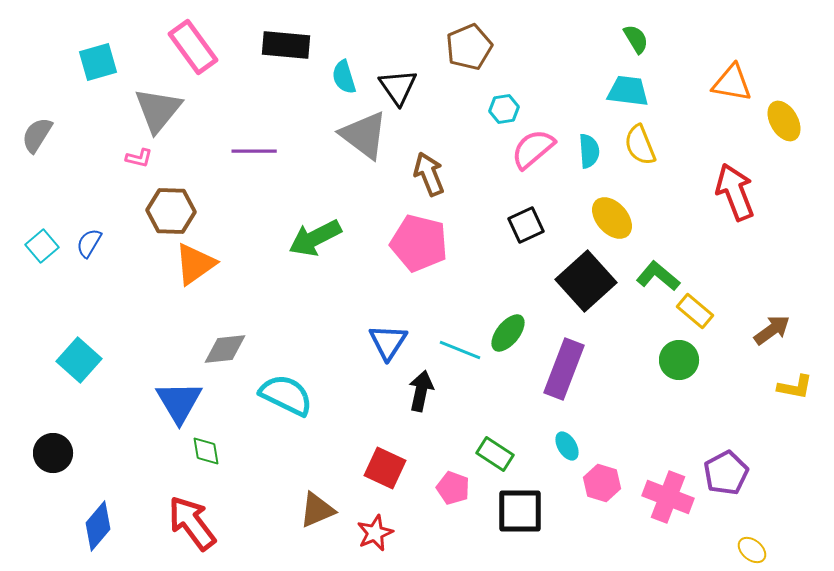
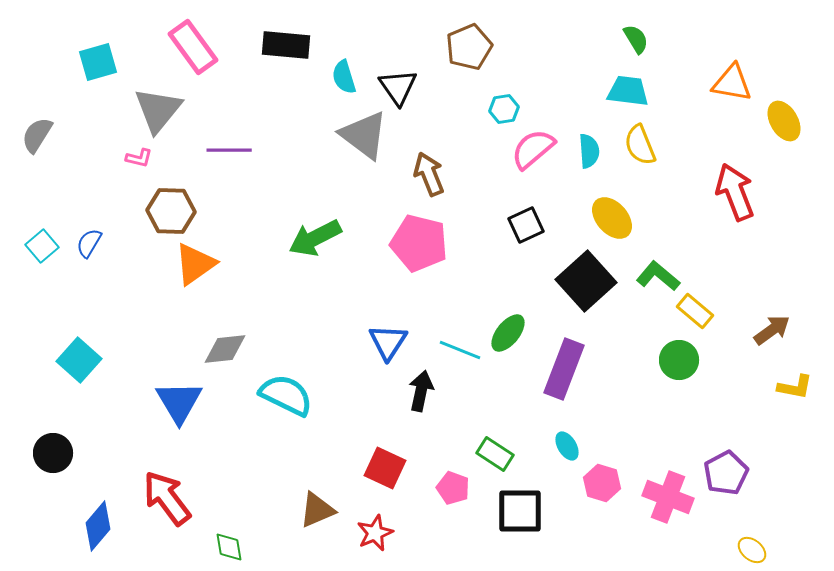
purple line at (254, 151): moved 25 px left, 1 px up
green diamond at (206, 451): moved 23 px right, 96 px down
red arrow at (192, 523): moved 25 px left, 25 px up
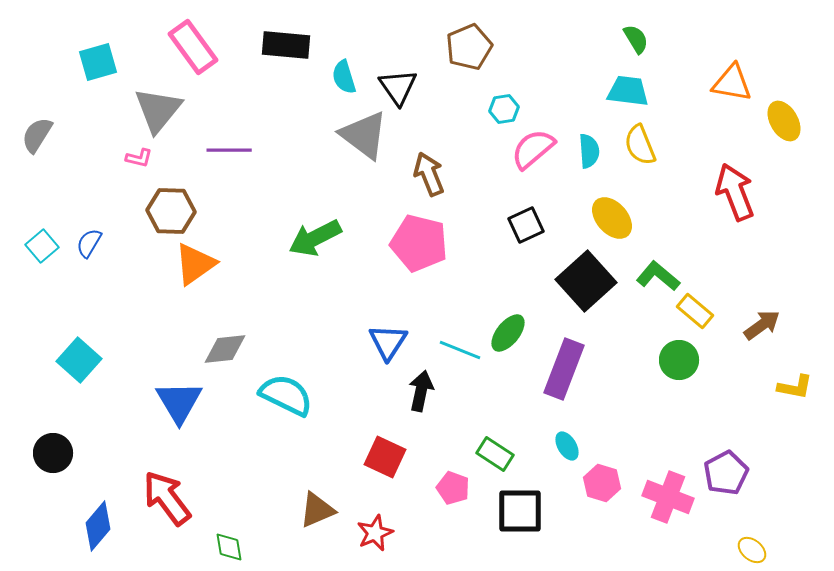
brown arrow at (772, 330): moved 10 px left, 5 px up
red square at (385, 468): moved 11 px up
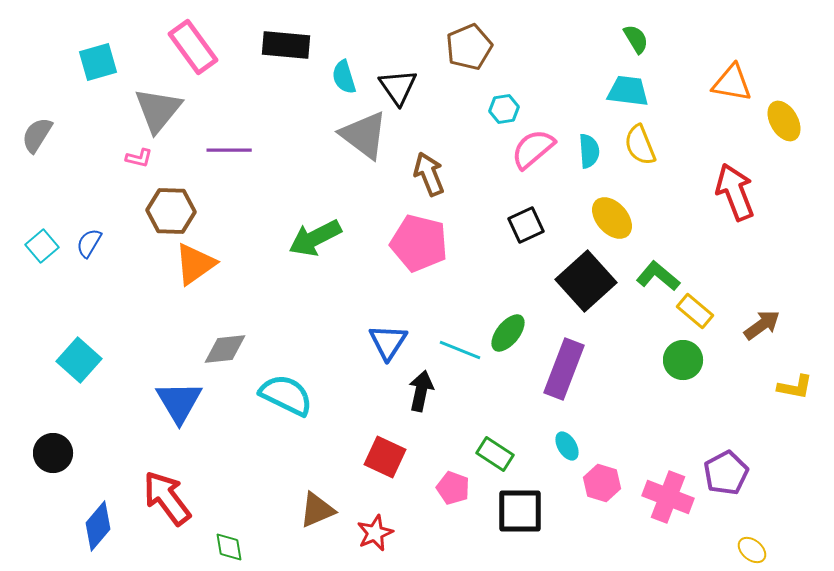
green circle at (679, 360): moved 4 px right
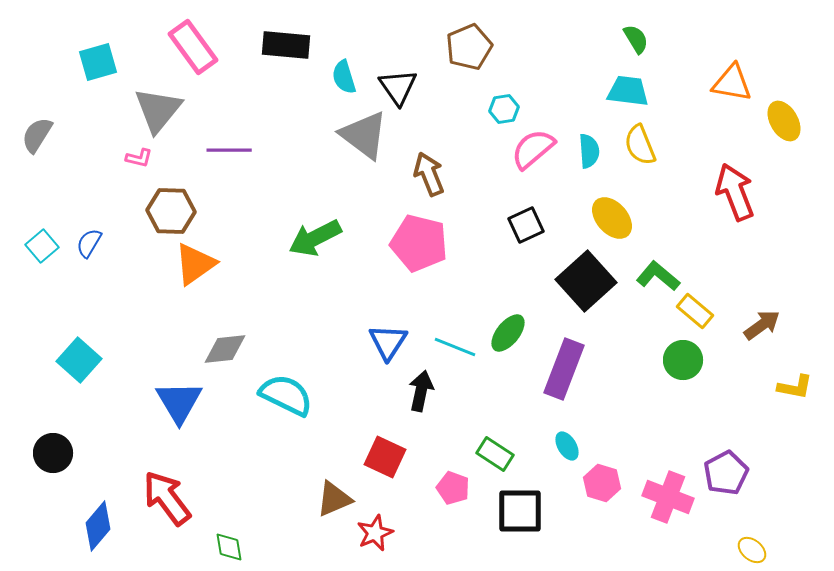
cyan line at (460, 350): moved 5 px left, 3 px up
brown triangle at (317, 510): moved 17 px right, 11 px up
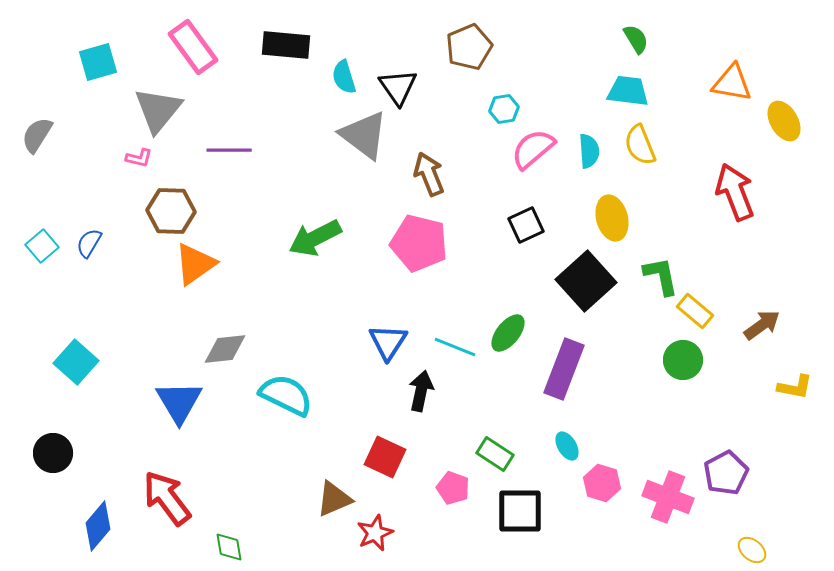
yellow ellipse at (612, 218): rotated 27 degrees clockwise
green L-shape at (658, 276): moved 3 px right; rotated 39 degrees clockwise
cyan square at (79, 360): moved 3 px left, 2 px down
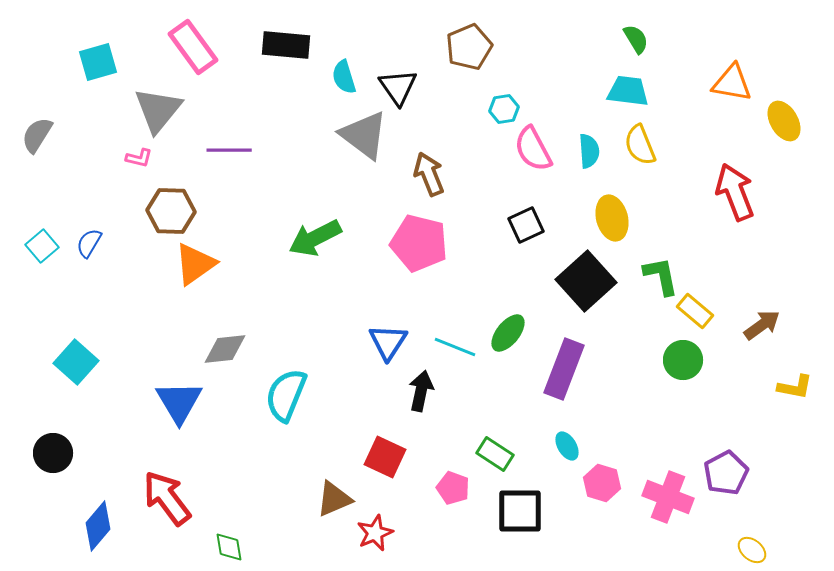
pink semicircle at (533, 149): rotated 78 degrees counterclockwise
cyan semicircle at (286, 395): rotated 94 degrees counterclockwise
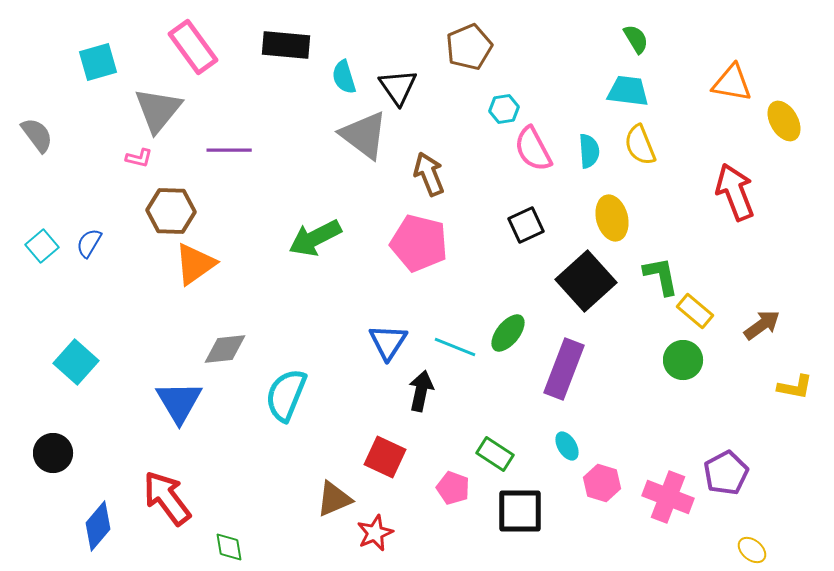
gray semicircle at (37, 135): rotated 111 degrees clockwise
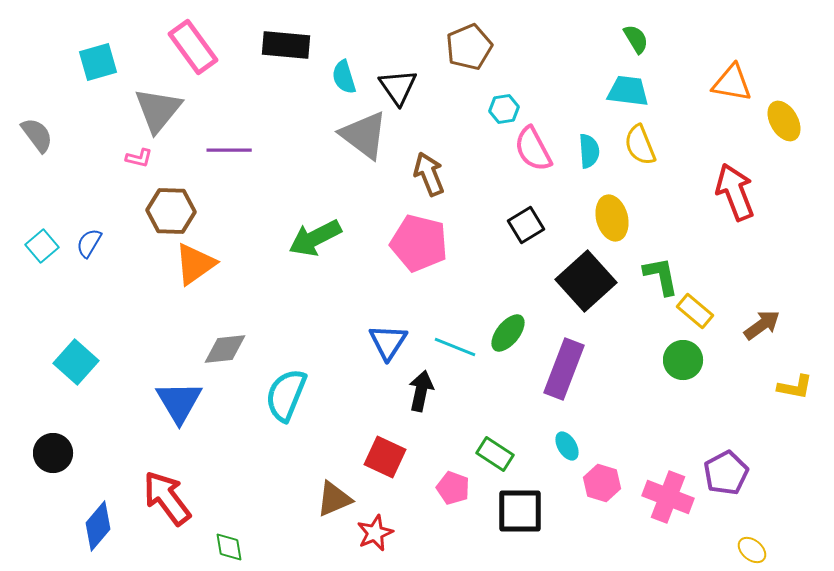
black square at (526, 225): rotated 6 degrees counterclockwise
